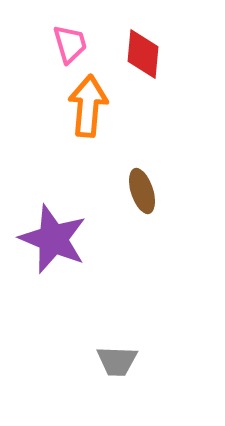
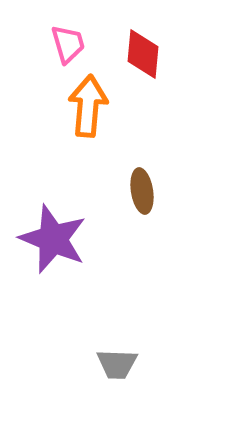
pink trapezoid: moved 2 px left
brown ellipse: rotated 9 degrees clockwise
gray trapezoid: moved 3 px down
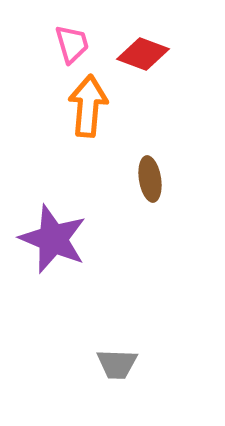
pink trapezoid: moved 4 px right
red diamond: rotated 75 degrees counterclockwise
brown ellipse: moved 8 px right, 12 px up
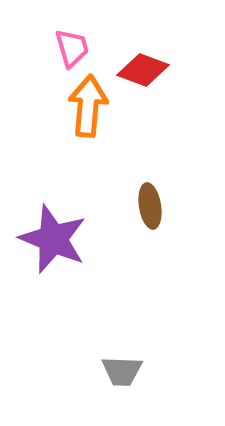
pink trapezoid: moved 4 px down
red diamond: moved 16 px down
brown ellipse: moved 27 px down
gray trapezoid: moved 5 px right, 7 px down
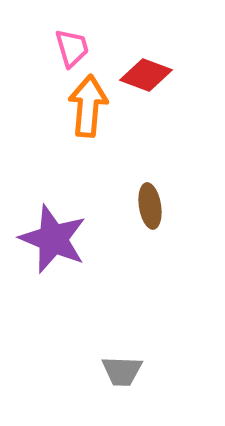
red diamond: moved 3 px right, 5 px down
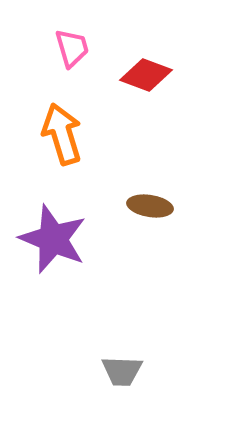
orange arrow: moved 26 px left, 28 px down; rotated 22 degrees counterclockwise
brown ellipse: rotated 72 degrees counterclockwise
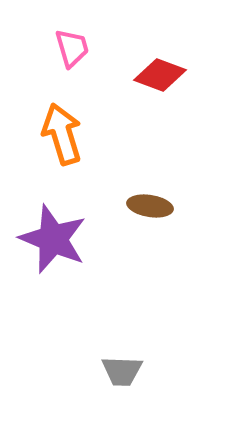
red diamond: moved 14 px right
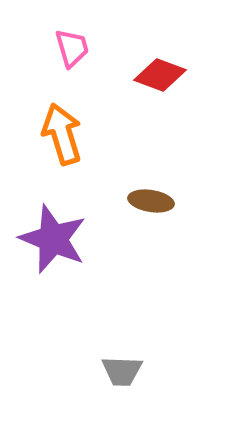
brown ellipse: moved 1 px right, 5 px up
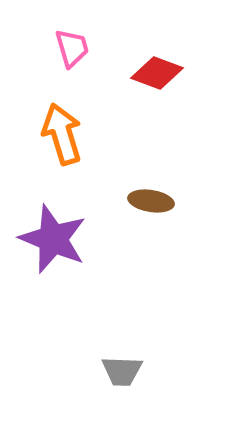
red diamond: moved 3 px left, 2 px up
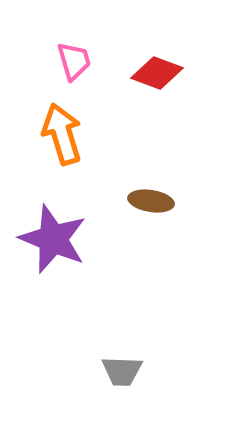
pink trapezoid: moved 2 px right, 13 px down
